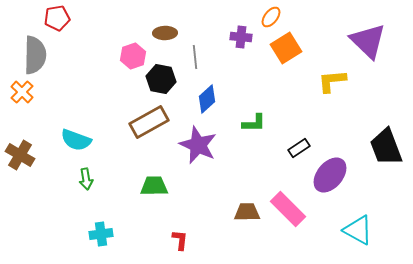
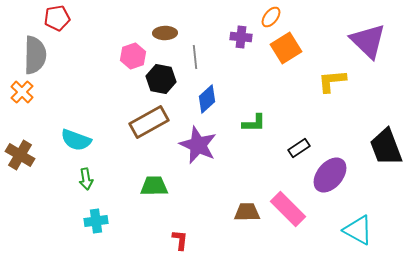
cyan cross: moved 5 px left, 13 px up
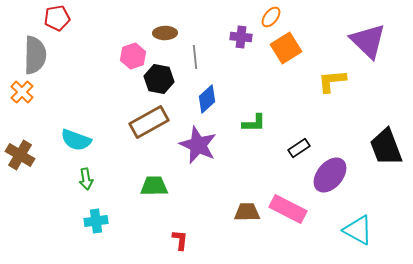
black hexagon: moved 2 px left
pink rectangle: rotated 18 degrees counterclockwise
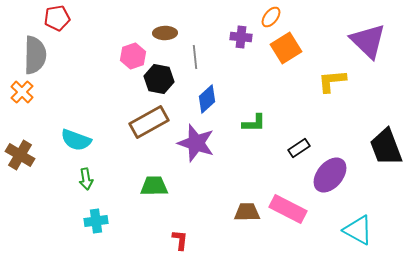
purple star: moved 2 px left, 2 px up; rotated 6 degrees counterclockwise
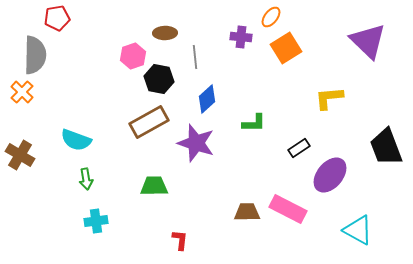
yellow L-shape: moved 3 px left, 17 px down
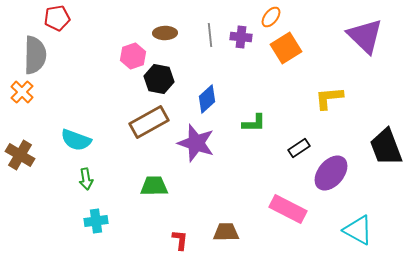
purple triangle: moved 3 px left, 5 px up
gray line: moved 15 px right, 22 px up
purple ellipse: moved 1 px right, 2 px up
brown trapezoid: moved 21 px left, 20 px down
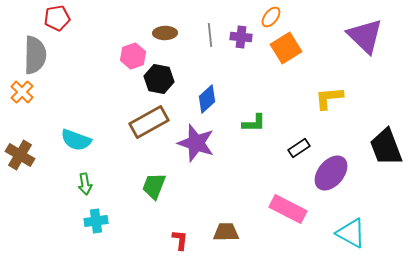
green arrow: moved 1 px left, 5 px down
green trapezoid: rotated 68 degrees counterclockwise
cyan triangle: moved 7 px left, 3 px down
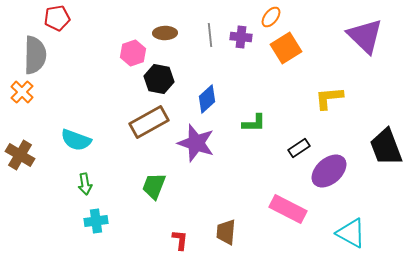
pink hexagon: moved 3 px up
purple ellipse: moved 2 px left, 2 px up; rotated 9 degrees clockwise
brown trapezoid: rotated 84 degrees counterclockwise
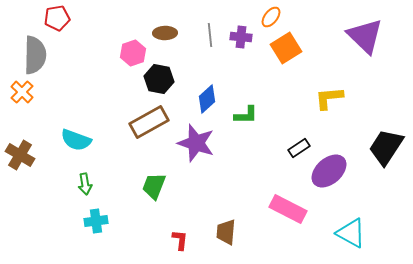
green L-shape: moved 8 px left, 8 px up
black trapezoid: rotated 54 degrees clockwise
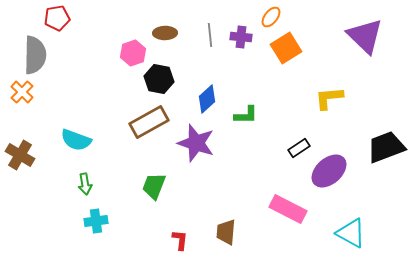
black trapezoid: rotated 36 degrees clockwise
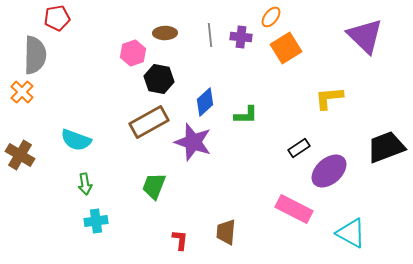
blue diamond: moved 2 px left, 3 px down
purple star: moved 3 px left, 1 px up
pink rectangle: moved 6 px right
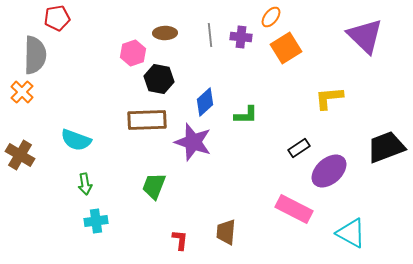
brown rectangle: moved 2 px left, 2 px up; rotated 27 degrees clockwise
